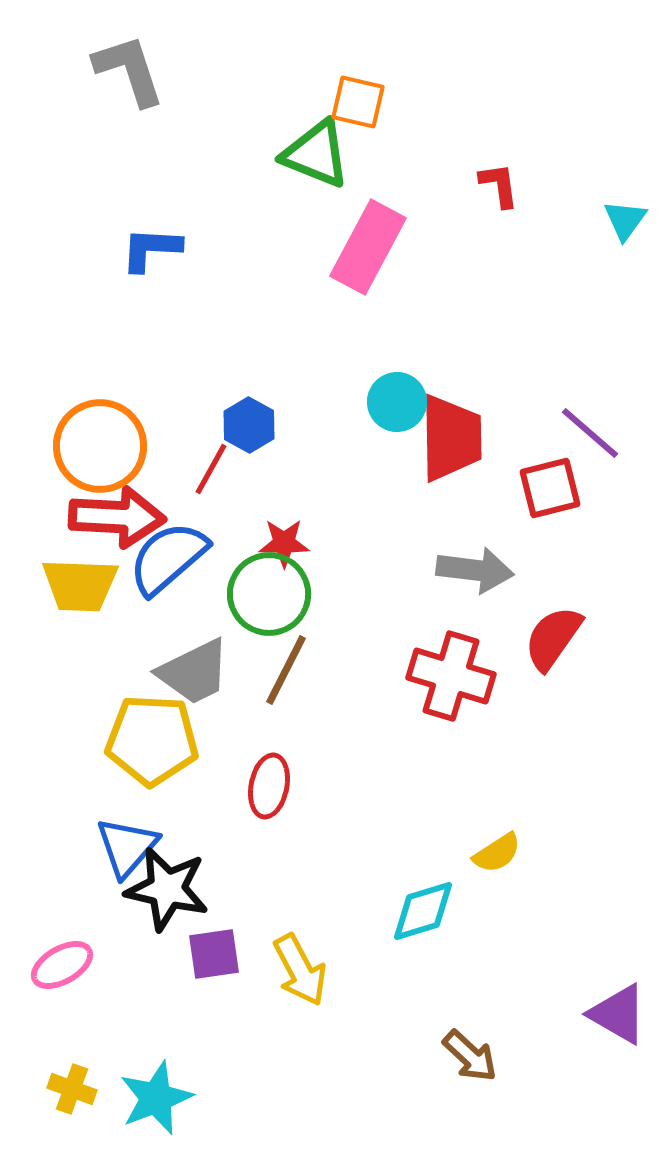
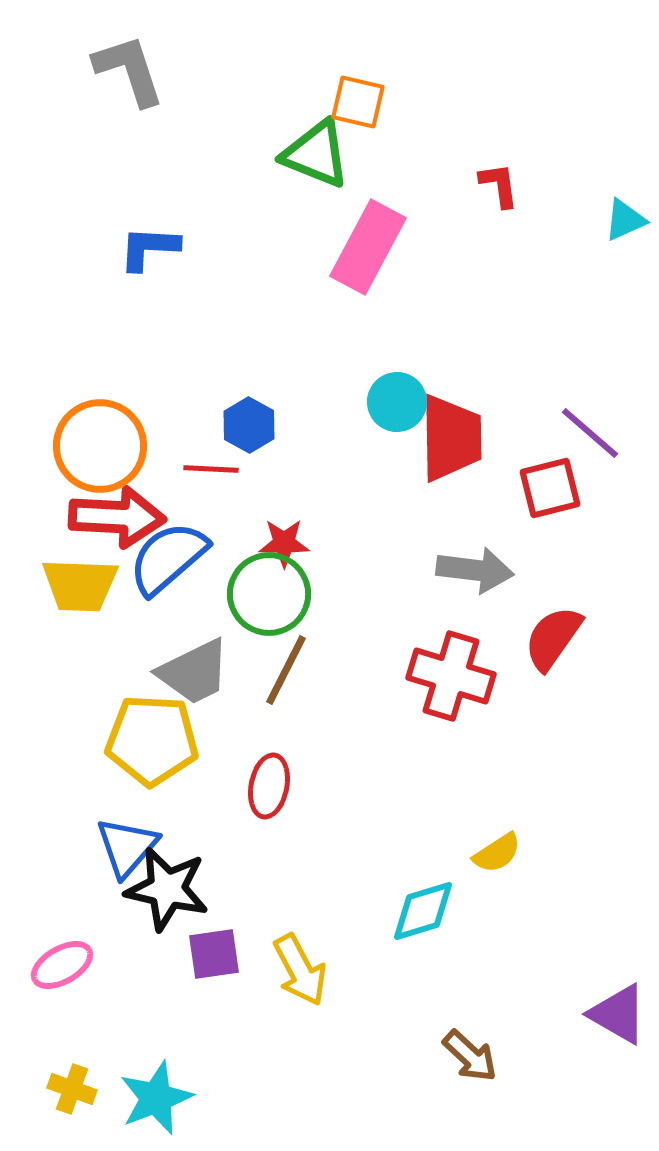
cyan triangle: rotated 30 degrees clockwise
blue L-shape: moved 2 px left, 1 px up
red line: rotated 64 degrees clockwise
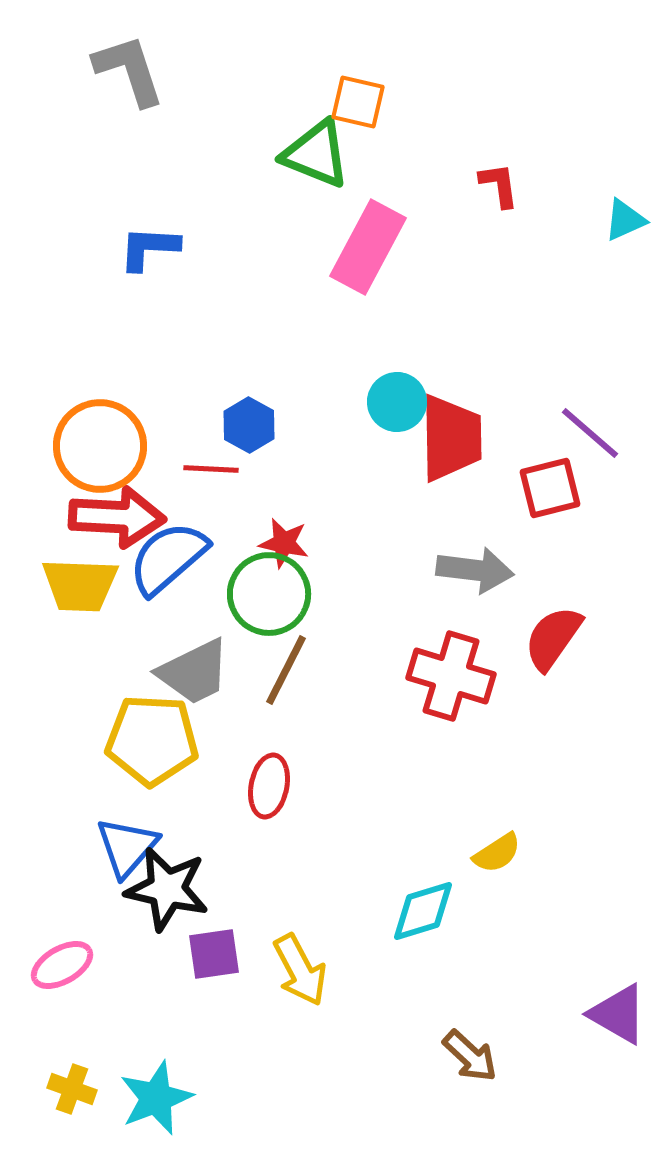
red star: rotated 12 degrees clockwise
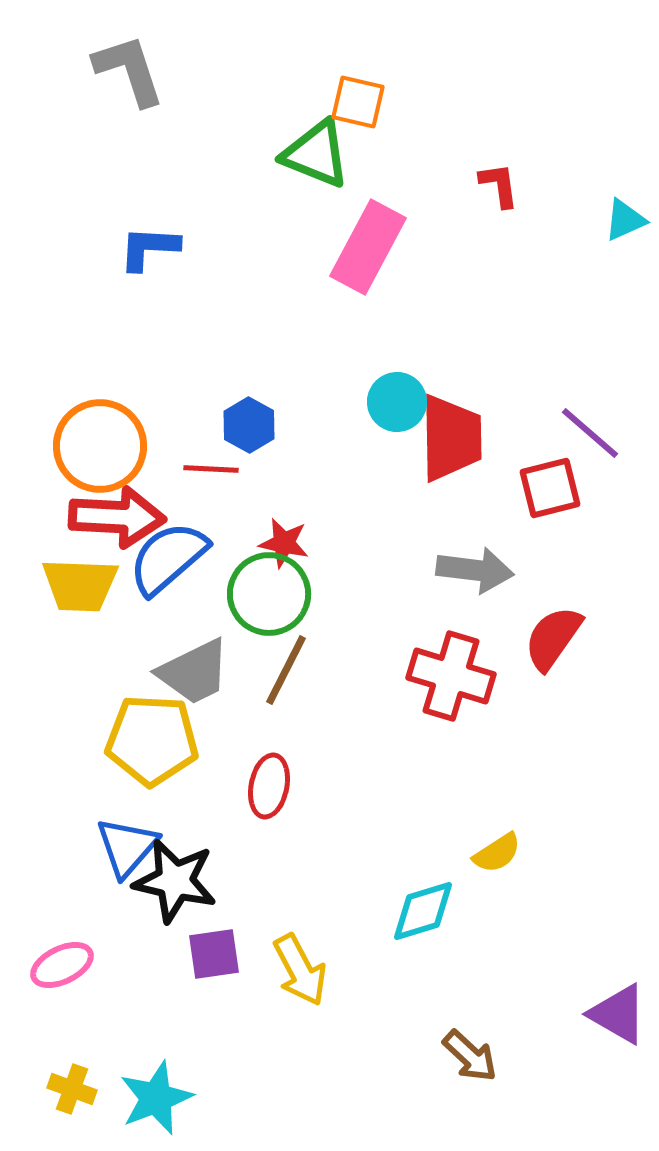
black star: moved 8 px right, 8 px up
pink ellipse: rotated 4 degrees clockwise
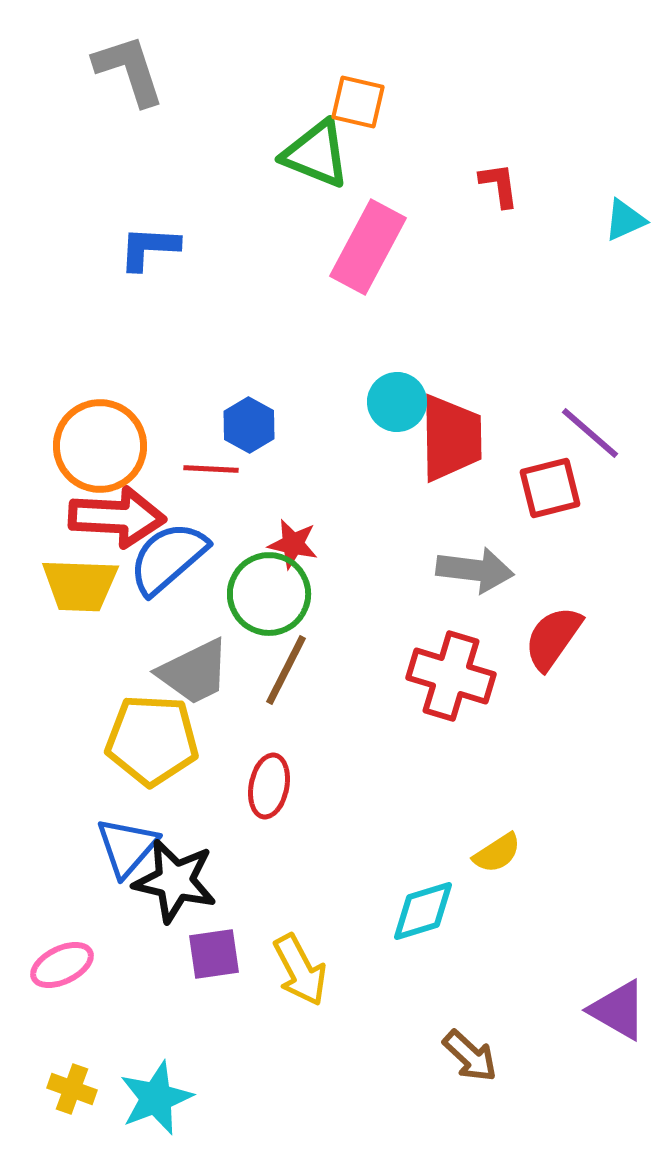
red star: moved 9 px right, 1 px down
purple triangle: moved 4 px up
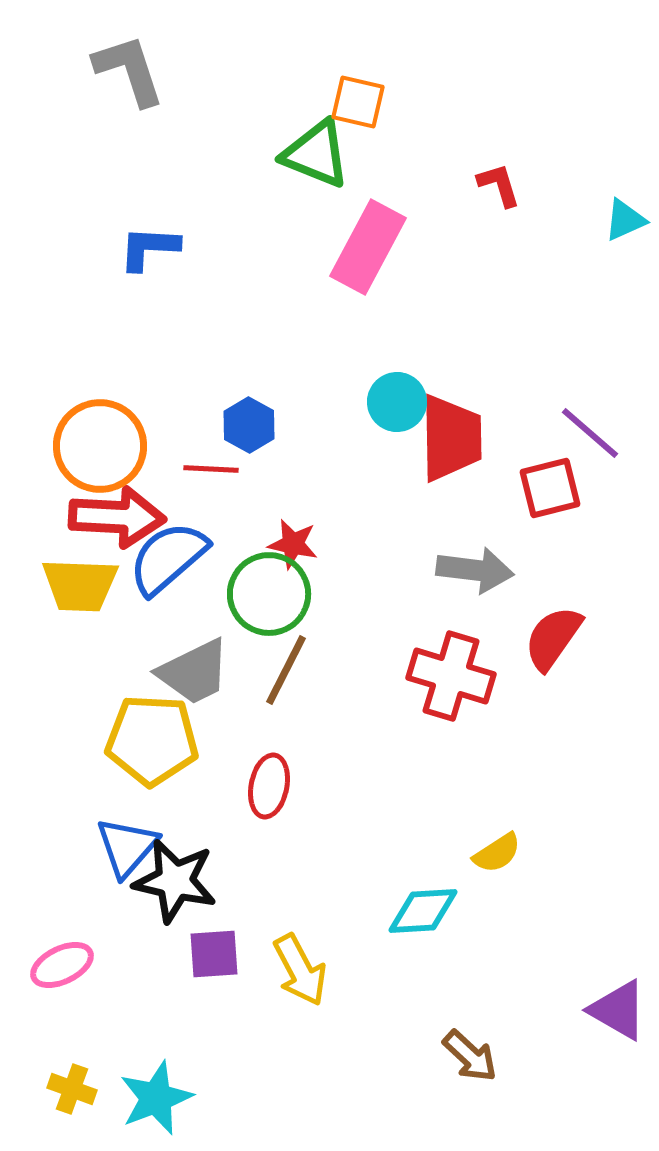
red L-shape: rotated 9 degrees counterclockwise
cyan diamond: rotated 14 degrees clockwise
purple square: rotated 4 degrees clockwise
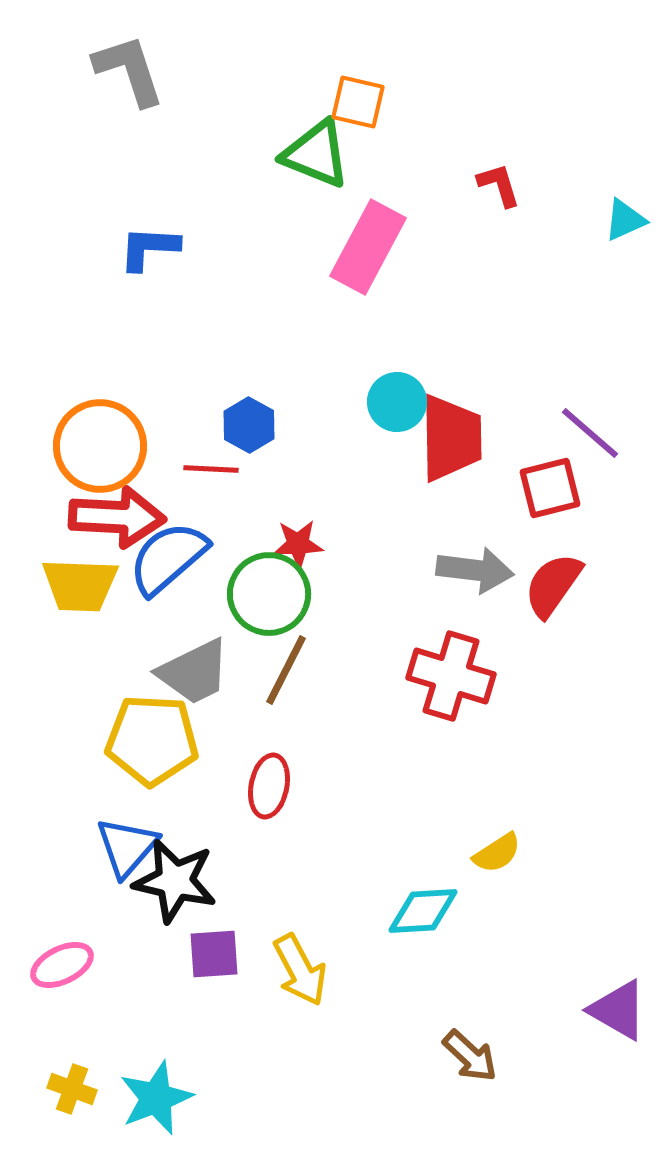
red star: moved 5 px right; rotated 15 degrees counterclockwise
red semicircle: moved 53 px up
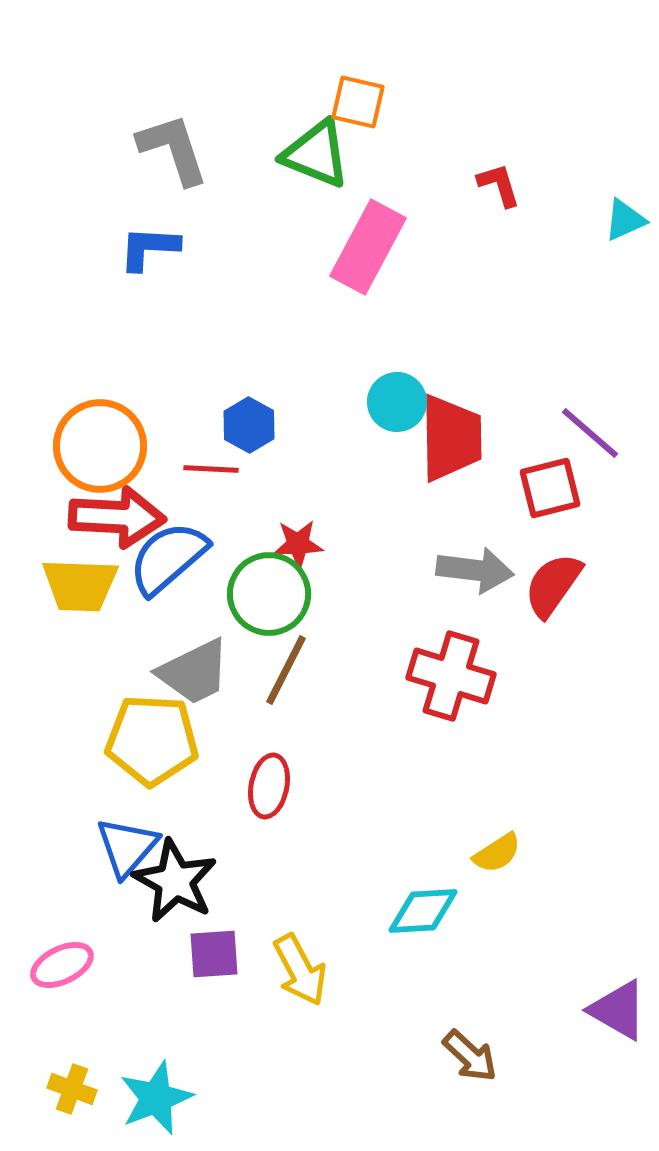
gray L-shape: moved 44 px right, 79 px down
black star: rotated 16 degrees clockwise
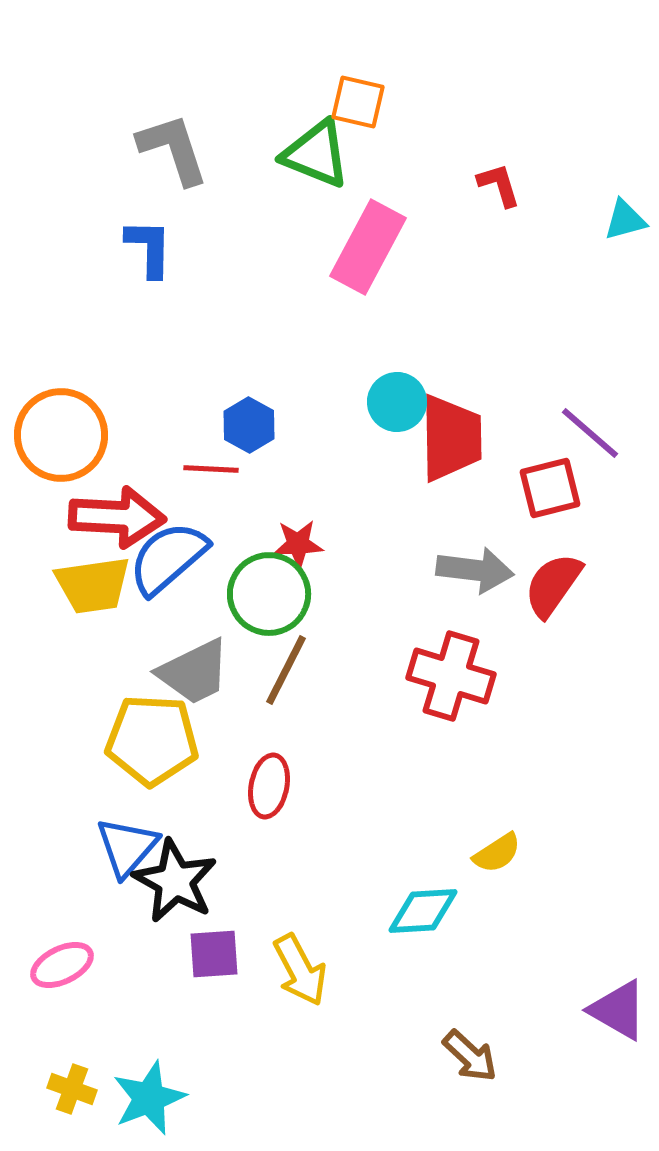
cyan triangle: rotated 9 degrees clockwise
blue L-shape: rotated 88 degrees clockwise
orange circle: moved 39 px left, 11 px up
yellow trapezoid: moved 13 px right; rotated 10 degrees counterclockwise
cyan star: moved 7 px left
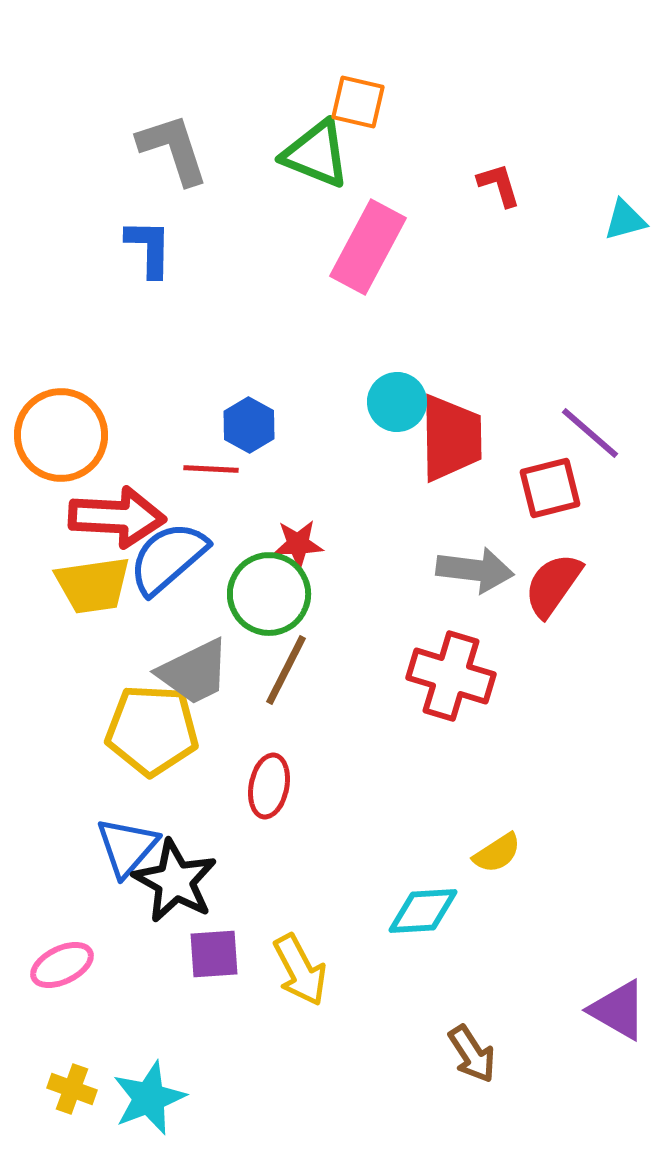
yellow pentagon: moved 10 px up
brown arrow: moved 2 px right, 2 px up; rotated 14 degrees clockwise
